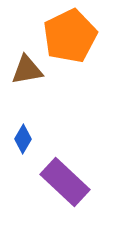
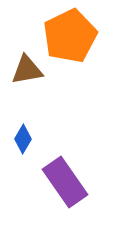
purple rectangle: rotated 12 degrees clockwise
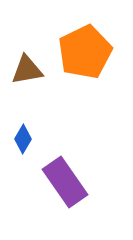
orange pentagon: moved 15 px right, 16 px down
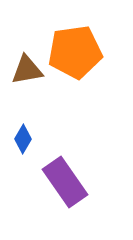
orange pentagon: moved 10 px left; rotated 18 degrees clockwise
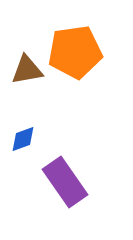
blue diamond: rotated 40 degrees clockwise
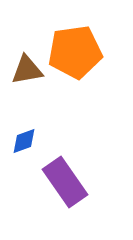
blue diamond: moved 1 px right, 2 px down
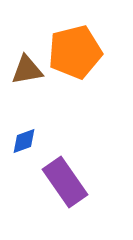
orange pentagon: rotated 6 degrees counterclockwise
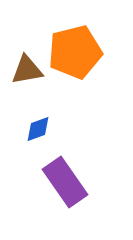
blue diamond: moved 14 px right, 12 px up
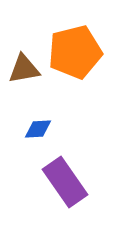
brown triangle: moved 3 px left, 1 px up
blue diamond: rotated 16 degrees clockwise
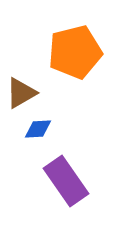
brown triangle: moved 3 px left, 24 px down; rotated 20 degrees counterclockwise
purple rectangle: moved 1 px right, 1 px up
